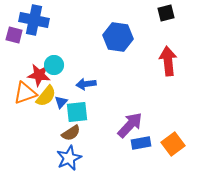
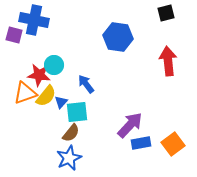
blue arrow: rotated 60 degrees clockwise
brown semicircle: rotated 18 degrees counterclockwise
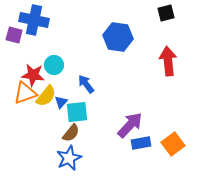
red star: moved 6 px left
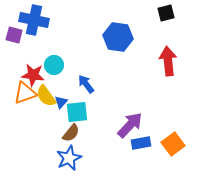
yellow semicircle: rotated 105 degrees clockwise
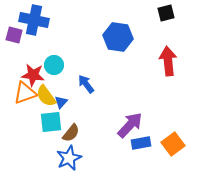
cyan square: moved 26 px left, 10 px down
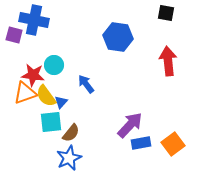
black square: rotated 24 degrees clockwise
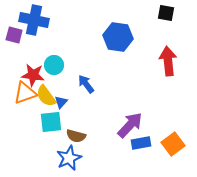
brown semicircle: moved 5 px right, 3 px down; rotated 66 degrees clockwise
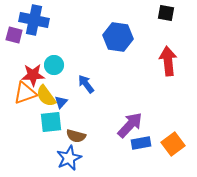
red star: rotated 10 degrees counterclockwise
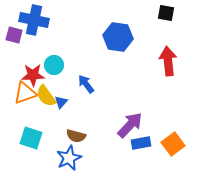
cyan square: moved 20 px left, 16 px down; rotated 25 degrees clockwise
